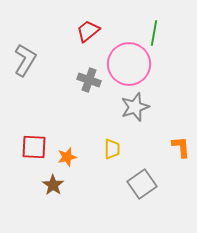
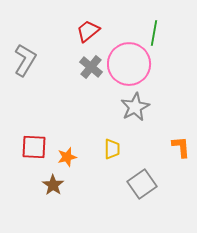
gray cross: moved 2 px right, 13 px up; rotated 20 degrees clockwise
gray star: rotated 8 degrees counterclockwise
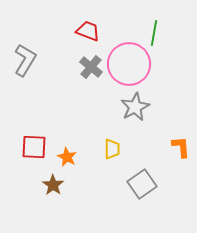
red trapezoid: rotated 60 degrees clockwise
orange star: rotated 30 degrees counterclockwise
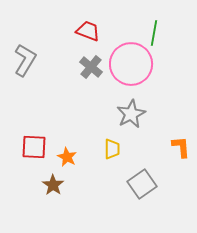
pink circle: moved 2 px right
gray star: moved 4 px left, 7 px down
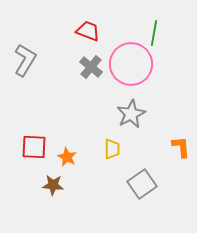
brown star: rotated 30 degrees counterclockwise
